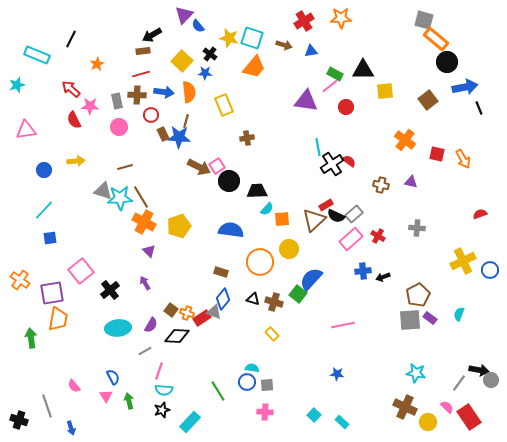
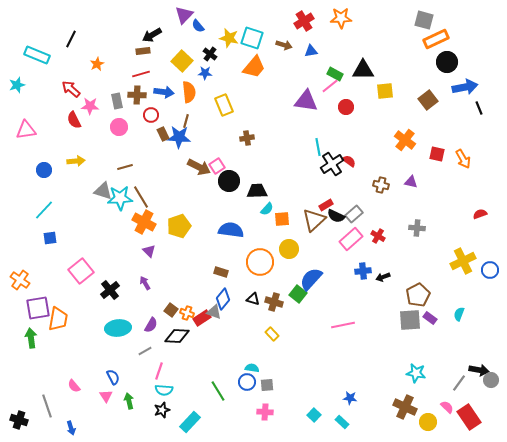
orange rectangle at (436, 39): rotated 65 degrees counterclockwise
purple square at (52, 293): moved 14 px left, 15 px down
blue star at (337, 374): moved 13 px right, 24 px down
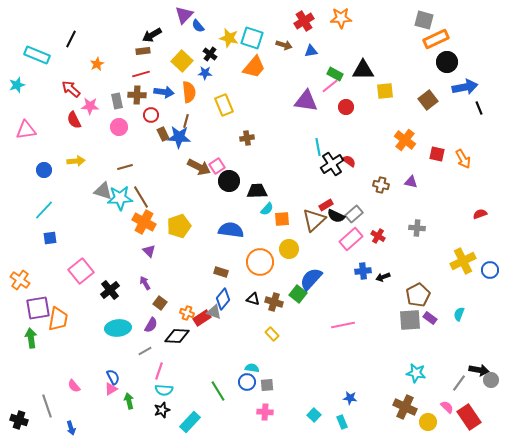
brown square at (171, 310): moved 11 px left, 7 px up
pink triangle at (106, 396): moved 5 px right, 7 px up; rotated 32 degrees clockwise
cyan rectangle at (342, 422): rotated 24 degrees clockwise
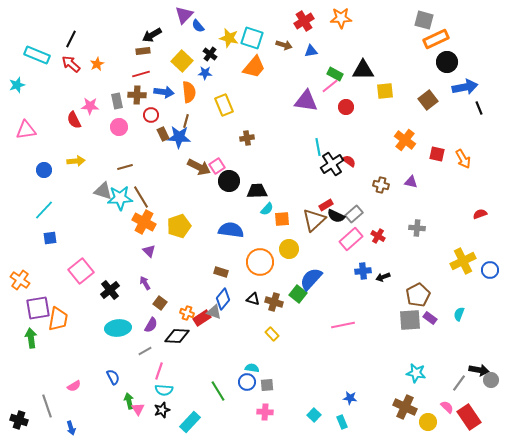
red arrow at (71, 89): moved 25 px up
pink semicircle at (74, 386): rotated 80 degrees counterclockwise
pink triangle at (111, 389): moved 27 px right, 20 px down; rotated 32 degrees counterclockwise
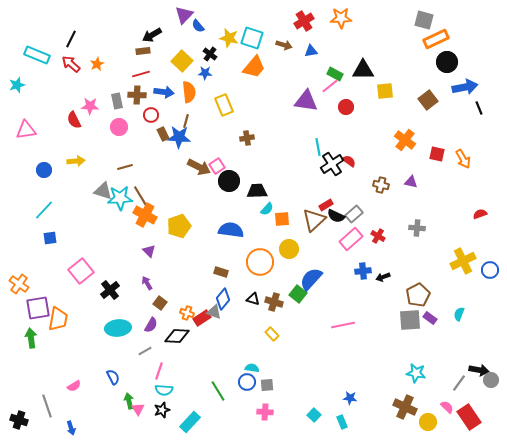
orange cross at (144, 222): moved 1 px right, 7 px up
orange cross at (20, 280): moved 1 px left, 4 px down
purple arrow at (145, 283): moved 2 px right
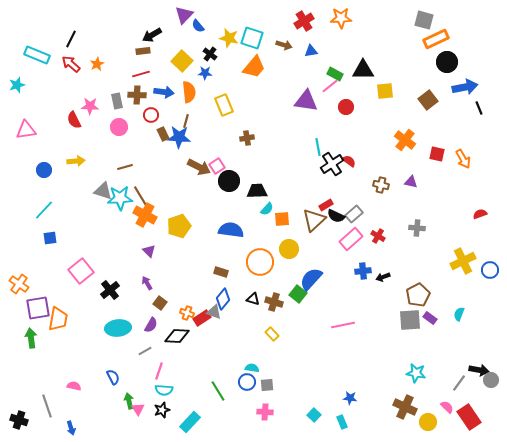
pink semicircle at (74, 386): rotated 136 degrees counterclockwise
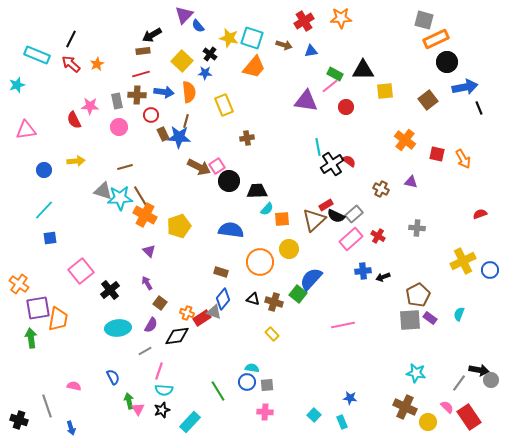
brown cross at (381, 185): moved 4 px down; rotated 14 degrees clockwise
black diamond at (177, 336): rotated 10 degrees counterclockwise
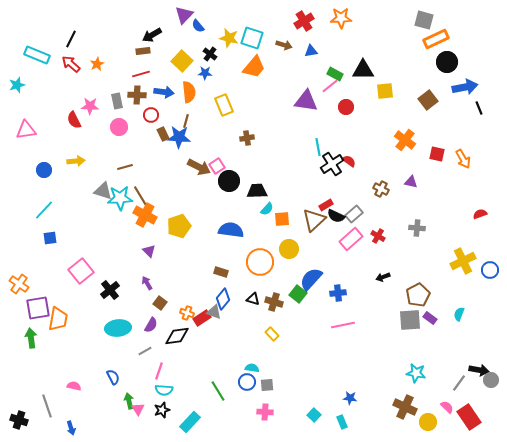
blue cross at (363, 271): moved 25 px left, 22 px down
